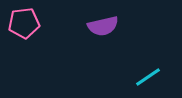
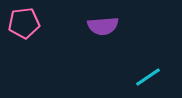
purple semicircle: rotated 8 degrees clockwise
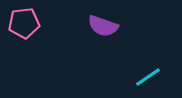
purple semicircle: rotated 24 degrees clockwise
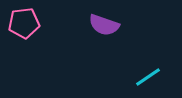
purple semicircle: moved 1 px right, 1 px up
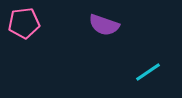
cyan line: moved 5 px up
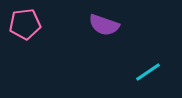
pink pentagon: moved 1 px right, 1 px down
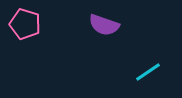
pink pentagon: rotated 24 degrees clockwise
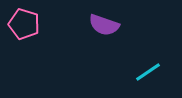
pink pentagon: moved 1 px left
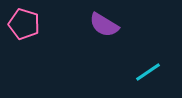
purple semicircle: rotated 12 degrees clockwise
